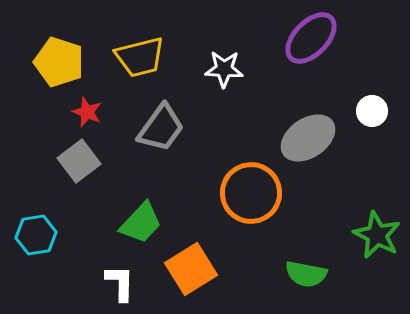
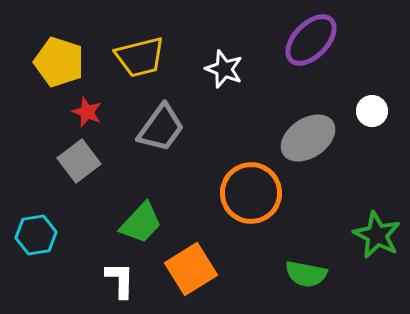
purple ellipse: moved 2 px down
white star: rotated 18 degrees clockwise
white L-shape: moved 3 px up
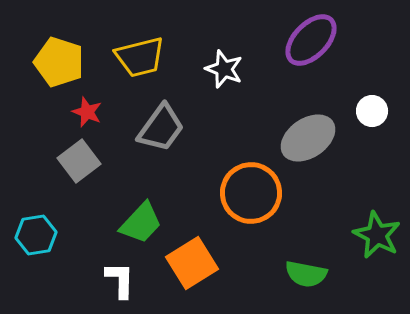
orange square: moved 1 px right, 6 px up
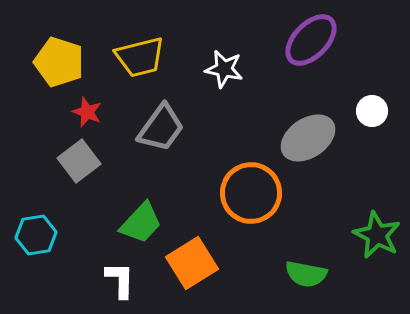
white star: rotated 9 degrees counterclockwise
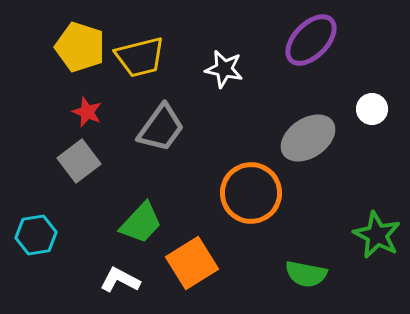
yellow pentagon: moved 21 px right, 15 px up
white circle: moved 2 px up
white L-shape: rotated 63 degrees counterclockwise
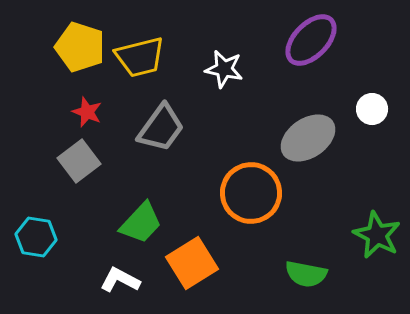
cyan hexagon: moved 2 px down; rotated 18 degrees clockwise
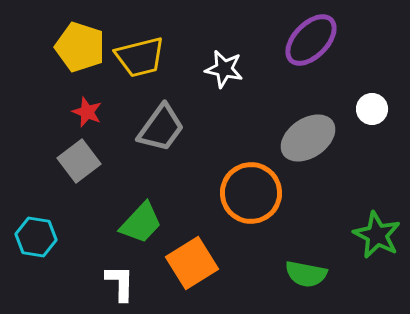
white L-shape: moved 3 px down; rotated 63 degrees clockwise
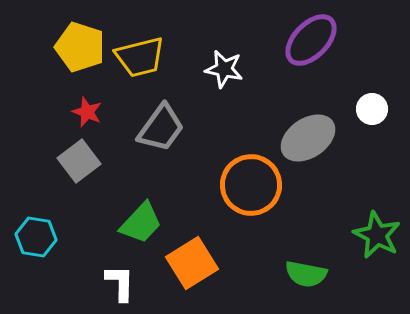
orange circle: moved 8 px up
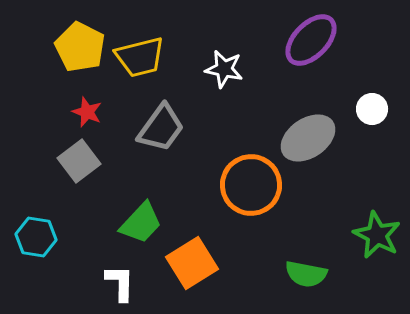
yellow pentagon: rotated 9 degrees clockwise
